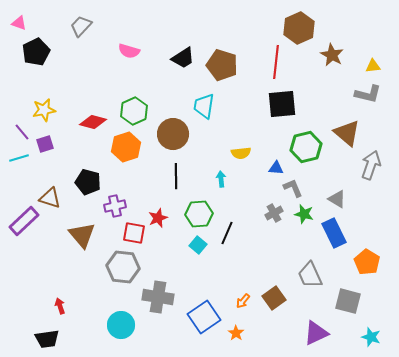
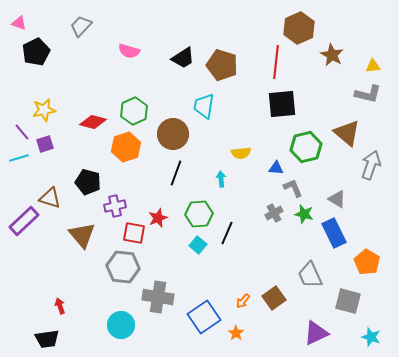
black line at (176, 176): moved 3 px up; rotated 20 degrees clockwise
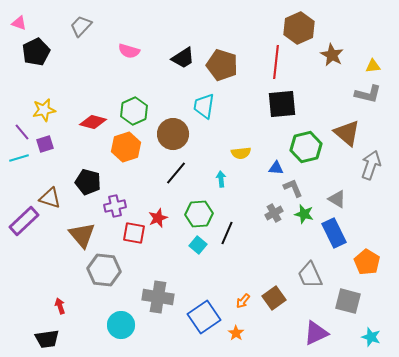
black line at (176, 173): rotated 20 degrees clockwise
gray hexagon at (123, 267): moved 19 px left, 3 px down
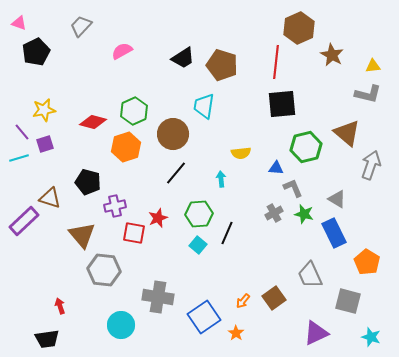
pink semicircle at (129, 51): moved 7 px left; rotated 135 degrees clockwise
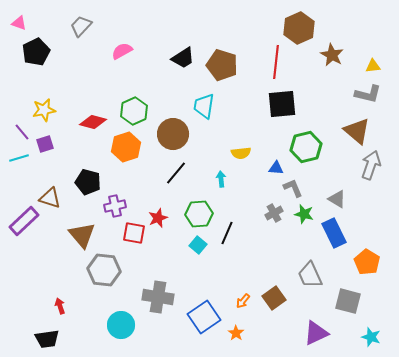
brown triangle at (347, 133): moved 10 px right, 2 px up
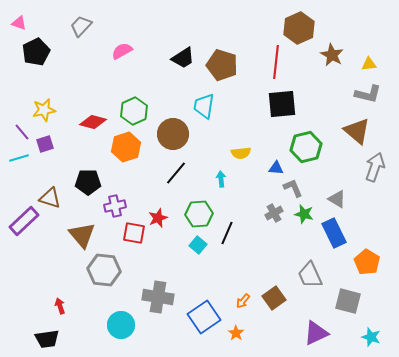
yellow triangle at (373, 66): moved 4 px left, 2 px up
gray arrow at (371, 165): moved 4 px right, 2 px down
black pentagon at (88, 182): rotated 15 degrees counterclockwise
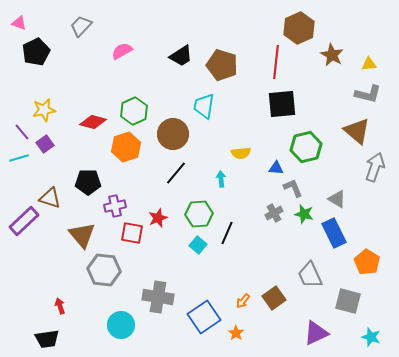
black trapezoid at (183, 58): moved 2 px left, 2 px up
purple square at (45, 144): rotated 18 degrees counterclockwise
red square at (134, 233): moved 2 px left
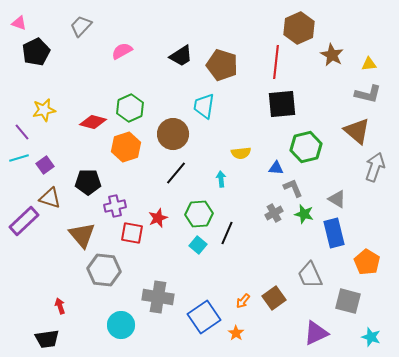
green hexagon at (134, 111): moved 4 px left, 3 px up
purple square at (45, 144): moved 21 px down
blue rectangle at (334, 233): rotated 12 degrees clockwise
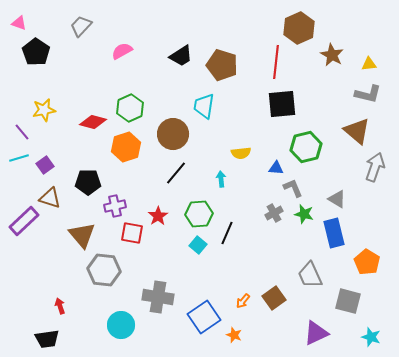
black pentagon at (36, 52): rotated 12 degrees counterclockwise
red star at (158, 218): moved 2 px up; rotated 12 degrees counterclockwise
orange star at (236, 333): moved 2 px left, 2 px down; rotated 14 degrees counterclockwise
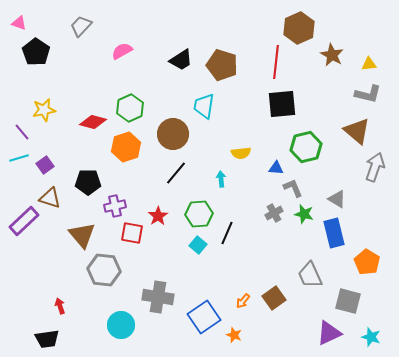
black trapezoid at (181, 56): moved 4 px down
purple triangle at (316, 333): moved 13 px right
